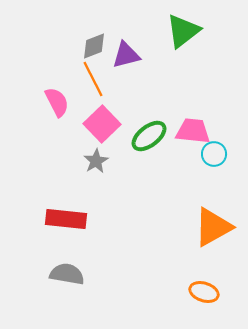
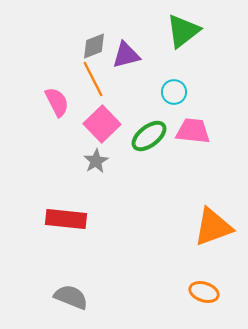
cyan circle: moved 40 px left, 62 px up
orange triangle: rotated 9 degrees clockwise
gray semicircle: moved 4 px right, 23 px down; rotated 12 degrees clockwise
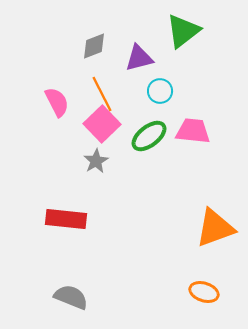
purple triangle: moved 13 px right, 3 px down
orange line: moved 9 px right, 15 px down
cyan circle: moved 14 px left, 1 px up
orange triangle: moved 2 px right, 1 px down
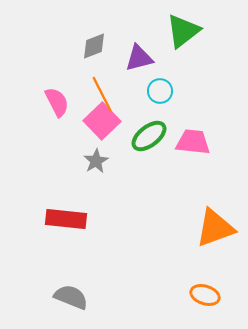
pink square: moved 3 px up
pink trapezoid: moved 11 px down
orange ellipse: moved 1 px right, 3 px down
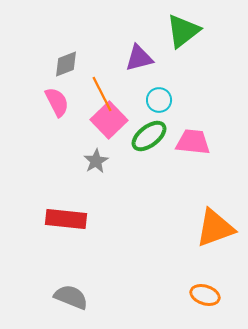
gray diamond: moved 28 px left, 18 px down
cyan circle: moved 1 px left, 9 px down
pink square: moved 7 px right, 1 px up
